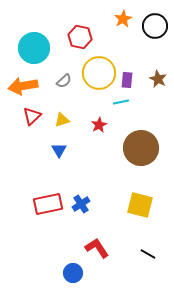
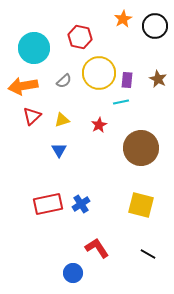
yellow square: moved 1 px right
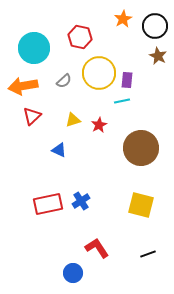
brown star: moved 23 px up
cyan line: moved 1 px right, 1 px up
yellow triangle: moved 11 px right
blue triangle: rotated 35 degrees counterclockwise
blue cross: moved 3 px up
black line: rotated 49 degrees counterclockwise
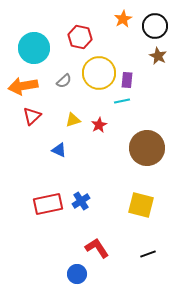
brown circle: moved 6 px right
blue circle: moved 4 px right, 1 px down
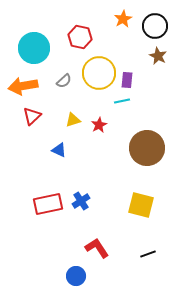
blue circle: moved 1 px left, 2 px down
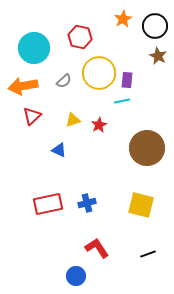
blue cross: moved 6 px right, 2 px down; rotated 18 degrees clockwise
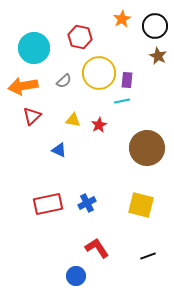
orange star: moved 1 px left
yellow triangle: rotated 28 degrees clockwise
blue cross: rotated 12 degrees counterclockwise
black line: moved 2 px down
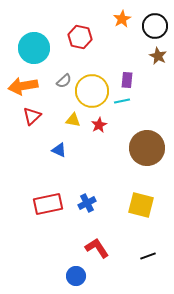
yellow circle: moved 7 px left, 18 px down
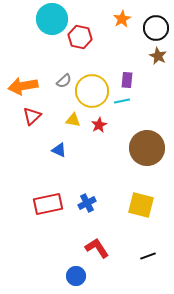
black circle: moved 1 px right, 2 px down
cyan circle: moved 18 px right, 29 px up
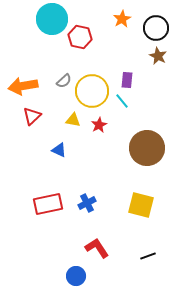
cyan line: rotated 63 degrees clockwise
